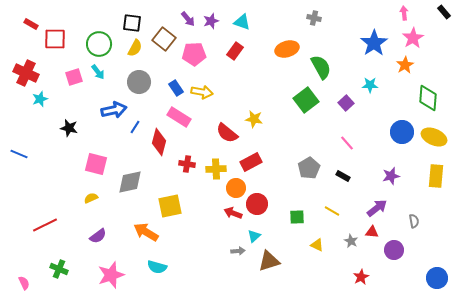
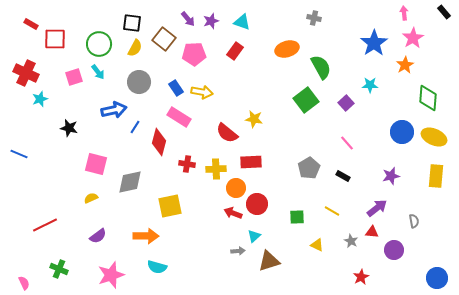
red rectangle at (251, 162): rotated 25 degrees clockwise
orange arrow at (146, 232): moved 4 px down; rotated 150 degrees clockwise
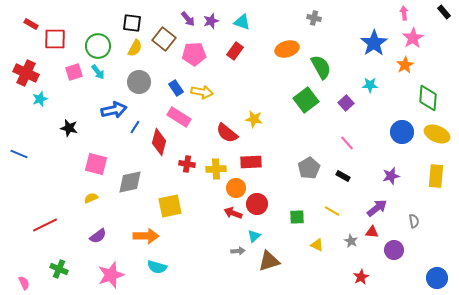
green circle at (99, 44): moved 1 px left, 2 px down
pink square at (74, 77): moved 5 px up
yellow ellipse at (434, 137): moved 3 px right, 3 px up
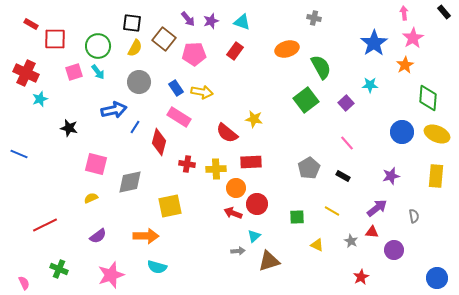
gray semicircle at (414, 221): moved 5 px up
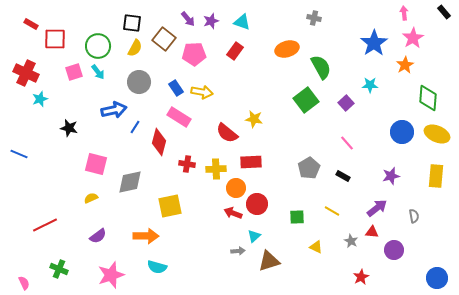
yellow triangle at (317, 245): moved 1 px left, 2 px down
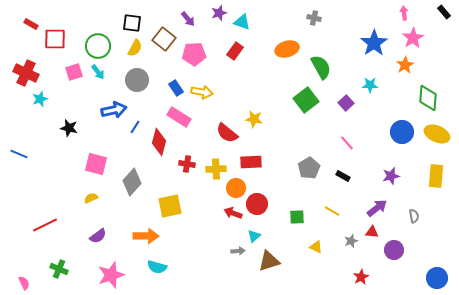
purple star at (211, 21): moved 8 px right, 8 px up
gray circle at (139, 82): moved 2 px left, 2 px up
gray diamond at (130, 182): moved 2 px right; rotated 36 degrees counterclockwise
gray star at (351, 241): rotated 24 degrees clockwise
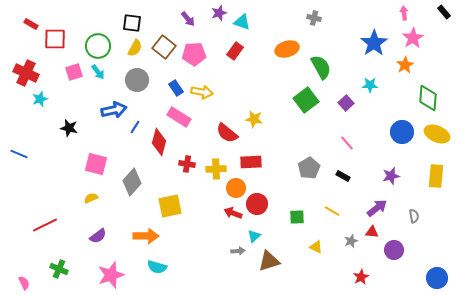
brown square at (164, 39): moved 8 px down
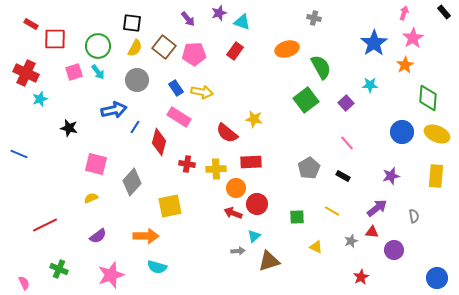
pink arrow at (404, 13): rotated 24 degrees clockwise
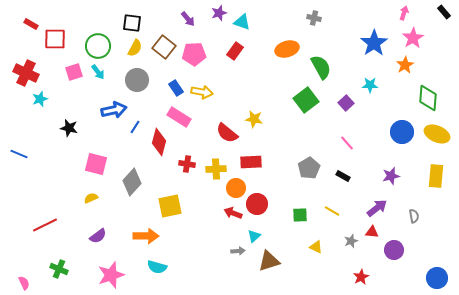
green square at (297, 217): moved 3 px right, 2 px up
